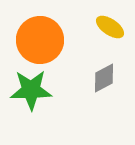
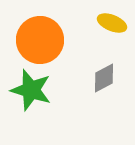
yellow ellipse: moved 2 px right, 4 px up; rotated 12 degrees counterclockwise
green star: rotated 18 degrees clockwise
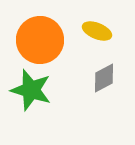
yellow ellipse: moved 15 px left, 8 px down
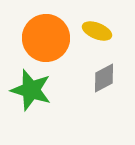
orange circle: moved 6 px right, 2 px up
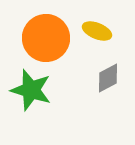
gray diamond: moved 4 px right
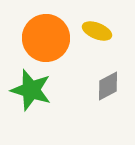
gray diamond: moved 8 px down
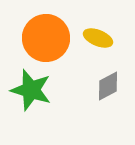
yellow ellipse: moved 1 px right, 7 px down
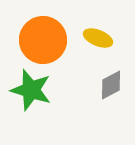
orange circle: moved 3 px left, 2 px down
gray diamond: moved 3 px right, 1 px up
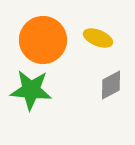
green star: rotated 12 degrees counterclockwise
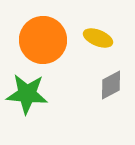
green star: moved 4 px left, 4 px down
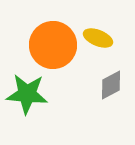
orange circle: moved 10 px right, 5 px down
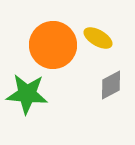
yellow ellipse: rotated 8 degrees clockwise
